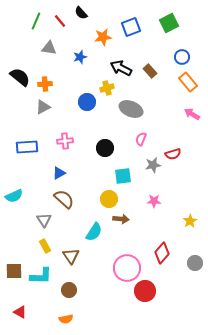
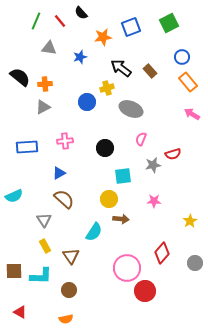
black arrow at (121, 68): rotated 10 degrees clockwise
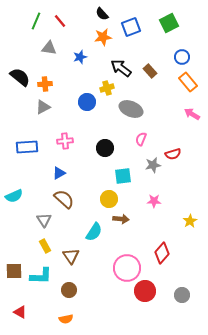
black semicircle at (81, 13): moved 21 px right, 1 px down
gray circle at (195, 263): moved 13 px left, 32 px down
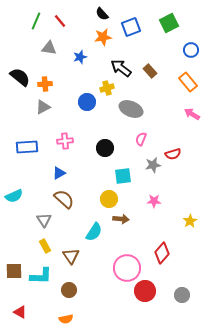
blue circle at (182, 57): moved 9 px right, 7 px up
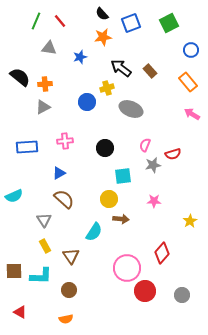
blue square at (131, 27): moved 4 px up
pink semicircle at (141, 139): moved 4 px right, 6 px down
